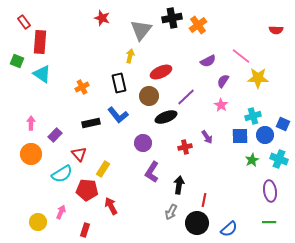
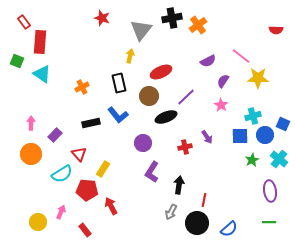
cyan cross at (279, 159): rotated 18 degrees clockwise
red rectangle at (85, 230): rotated 56 degrees counterclockwise
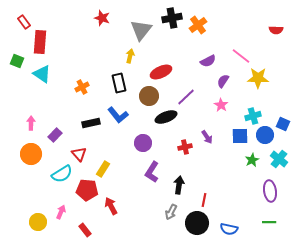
blue semicircle at (229, 229): rotated 54 degrees clockwise
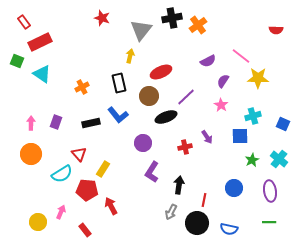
red rectangle at (40, 42): rotated 60 degrees clockwise
purple rectangle at (55, 135): moved 1 px right, 13 px up; rotated 24 degrees counterclockwise
blue circle at (265, 135): moved 31 px left, 53 px down
